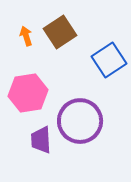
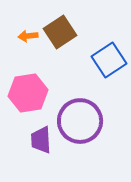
orange arrow: moved 2 px right; rotated 78 degrees counterclockwise
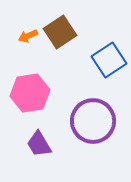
orange arrow: rotated 18 degrees counterclockwise
pink hexagon: moved 2 px right
purple circle: moved 13 px right
purple trapezoid: moved 2 px left, 4 px down; rotated 28 degrees counterclockwise
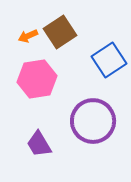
pink hexagon: moved 7 px right, 14 px up
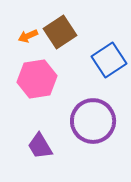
purple trapezoid: moved 1 px right, 2 px down
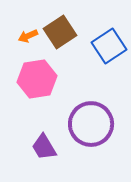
blue square: moved 14 px up
purple circle: moved 2 px left, 3 px down
purple trapezoid: moved 4 px right, 1 px down
